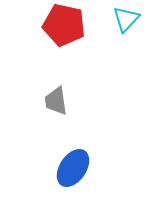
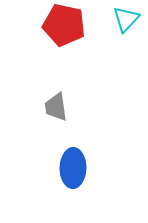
gray trapezoid: moved 6 px down
blue ellipse: rotated 33 degrees counterclockwise
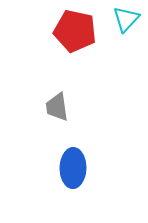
red pentagon: moved 11 px right, 6 px down
gray trapezoid: moved 1 px right
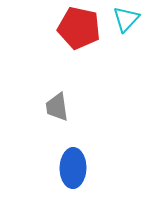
red pentagon: moved 4 px right, 3 px up
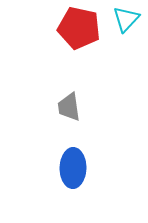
gray trapezoid: moved 12 px right
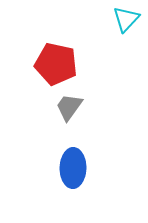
red pentagon: moved 23 px left, 36 px down
gray trapezoid: rotated 44 degrees clockwise
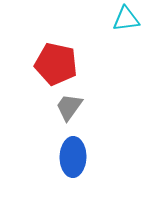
cyan triangle: rotated 40 degrees clockwise
blue ellipse: moved 11 px up
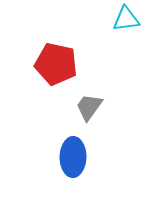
gray trapezoid: moved 20 px right
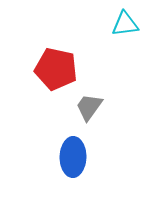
cyan triangle: moved 1 px left, 5 px down
red pentagon: moved 5 px down
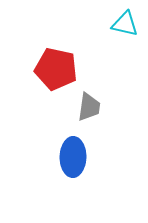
cyan triangle: rotated 20 degrees clockwise
gray trapezoid: rotated 152 degrees clockwise
